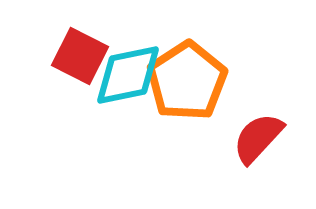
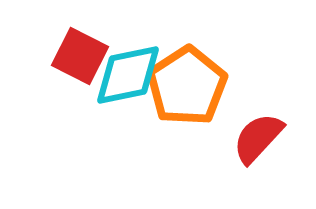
orange pentagon: moved 5 px down
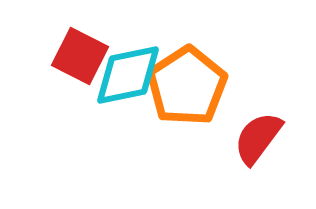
red semicircle: rotated 6 degrees counterclockwise
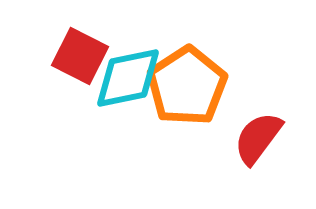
cyan diamond: moved 3 px down
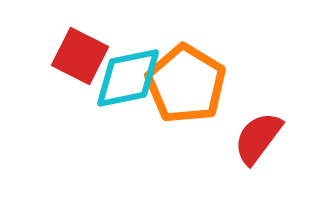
orange pentagon: moved 1 px left, 2 px up; rotated 8 degrees counterclockwise
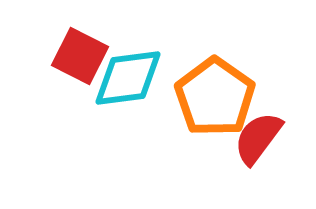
cyan diamond: rotated 4 degrees clockwise
orange pentagon: moved 29 px right, 13 px down; rotated 4 degrees clockwise
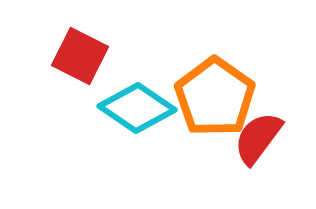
cyan diamond: moved 9 px right, 30 px down; rotated 42 degrees clockwise
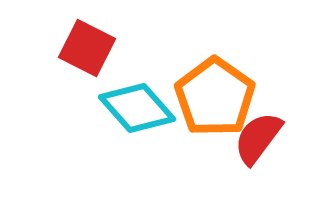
red square: moved 7 px right, 8 px up
cyan diamond: rotated 14 degrees clockwise
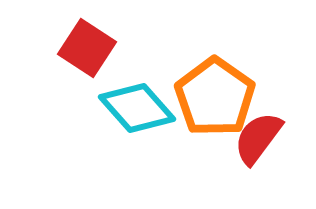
red square: rotated 6 degrees clockwise
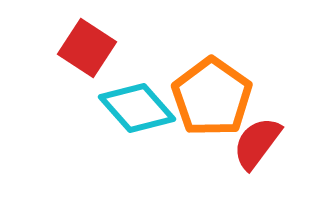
orange pentagon: moved 3 px left
red semicircle: moved 1 px left, 5 px down
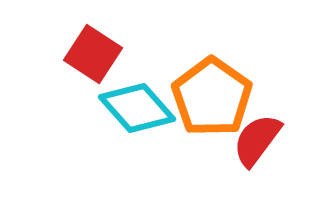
red square: moved 6 px right, 6 px down
red semicircle: moved 3 px up
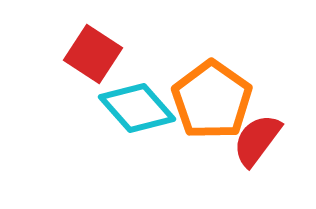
orange pentagon: moved 3 px down
